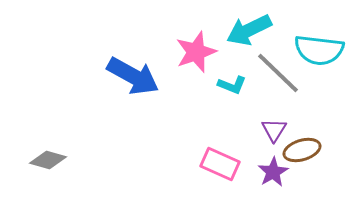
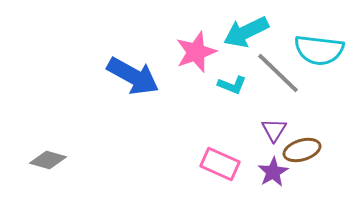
cyan arrow: moved 3 px left, 2 px down
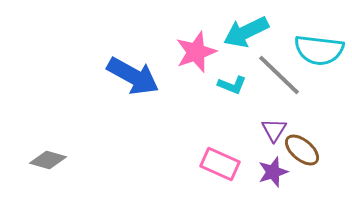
gray line: moved 1 px right, 2 px down
brown ellipse: rotated 57 degrees clockwise
purple star: rotated 12 degrees clockwise
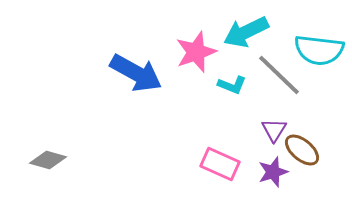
blue arrow: moved 3 px right, 3 px up
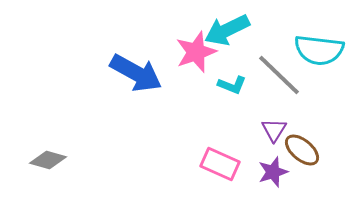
cyan arrow: moved 19 px left, 2 px up
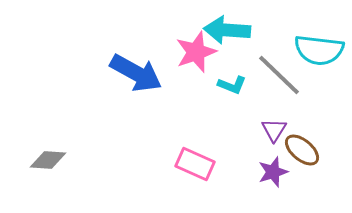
cyan arrow: rotated 30 degrees clockwise
gray diamond: rotated 12 degrees counterclockwise
pink rectangle: moved 25 px left
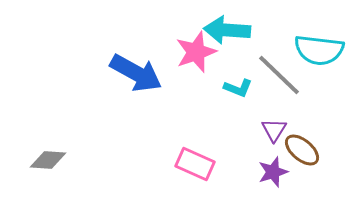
cyan L-shape: moved 6 px right, 3 px down
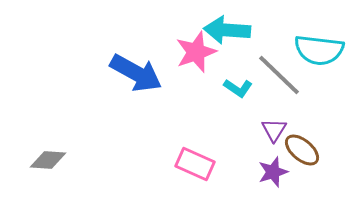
cyan L-shape: rotated 12 degrees clockwise
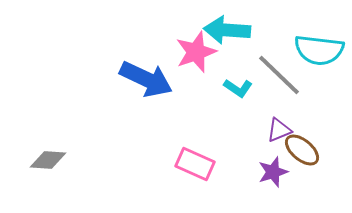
blue arrow: moved 10 px right, 6 px down; rotated 4 degrees counterclockwise
purple triangle: moved 5 px right; rotated 36 degrees clockwise
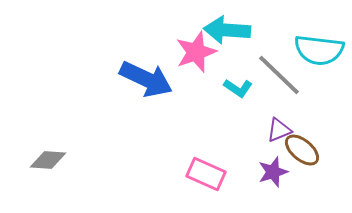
pink rectangle: moved 11 px right, 10 px down
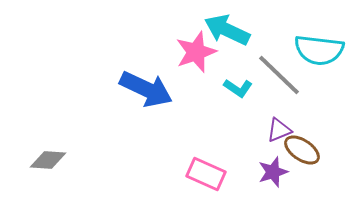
cyan arrow: rotated 21 degrees clockwise
blue arrow: moved 10 px down
brown ellipse: rotated 6 degrees counterclockwise
